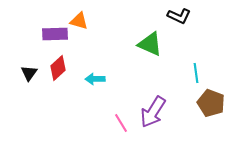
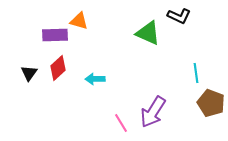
purple rectangle: moved 1 px down
green triangle: moved 2 px left, 11 px up
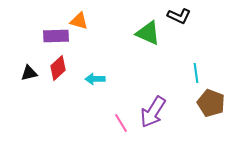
purple rectangle: moved 1 px right, 1 px down
black triangle: rotated 42 degrees clockwise
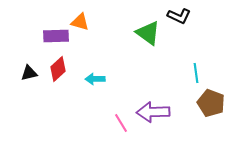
orange triangle: moved 1 px right, 1 px down
green triangle: rotated 12 degrees clockwise
red diamond: moved 1 px down
purple arrow: rotated 56 degrees clockwise
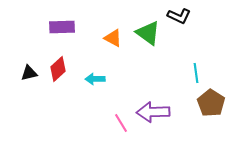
orange triangle: moved 33 px right, 16 px down; rotated 12 degrees clockwise
purple rectangle: moved 6 px right, 9 px up
brown pentagon: rotated 12 degrees clockwise
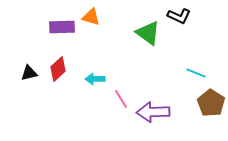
orange triangle: moved 22 px left, 21 px up; rotated 12 degrees counterclockwise
cyan line: rotated 60 degrees counterclockwise
pink line: moved 24 px up
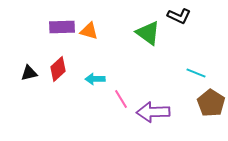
orange triangle: moved 2 px left, 14 px down
